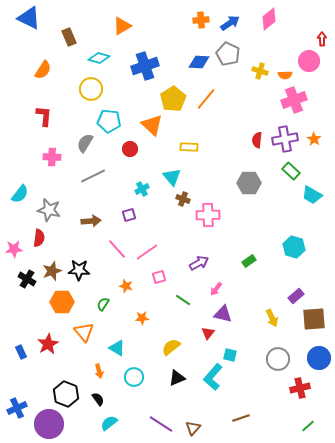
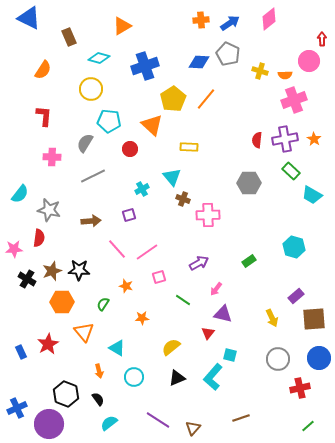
purple line at (161, 424): moved 3 px left, 4 px up
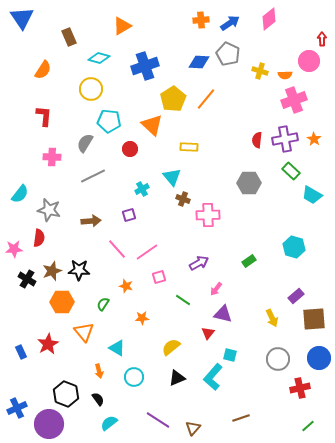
blue triangle at (29, 18): moved 7 px left; rotated 30 degrees clockwise
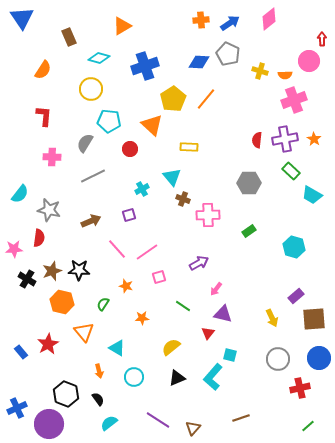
brown arrow at (91, 221): rotated 18 degrees counterclockwise
green rectangle at (249, 261): moved 30 px up
green line at (183, 300): moved 6 px down
orange hexagon at (62, 302): rotated 15 degrees clockwise
blue rectangle at (21, 352): rotated 16 degrees counterclockwise
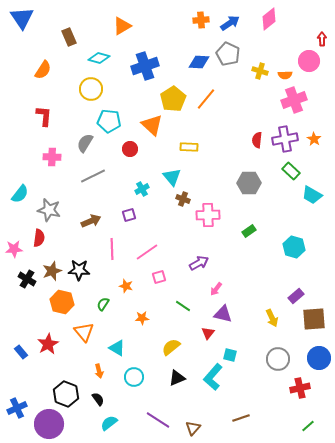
pink line at (117, 249): moved 5 px left; rotated 40 degrees clockwise
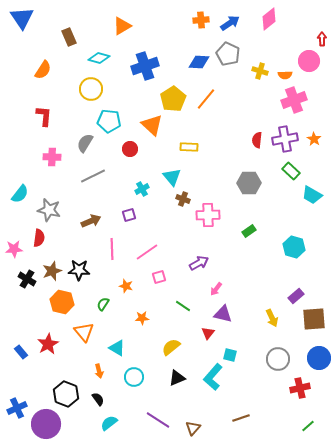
purple circle at (49, 424): moved 3 px left
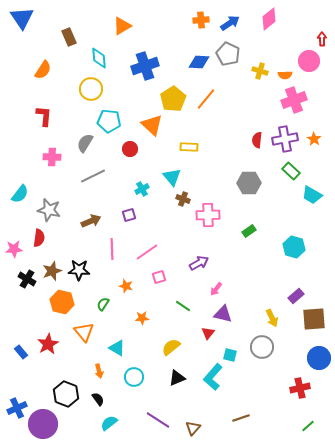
cyan diamond at (99, 58): rotated 70 degrees clockwise
gray circle at (278, 359): moved 16 px left, 12 px up
purple circle at (46, 424): moved 3 px left
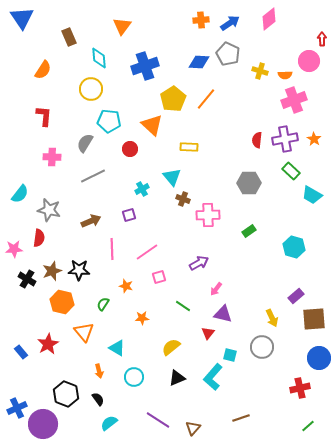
orange triangle at (122, 26): rotated 24 degrees counterclockwise
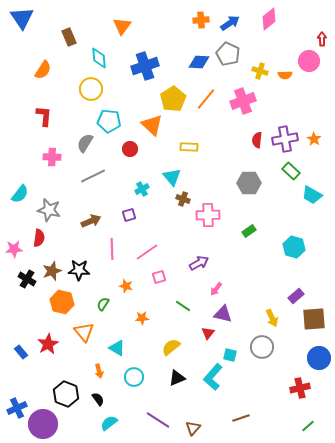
pink cross at (294, 100): moved 51 px left, 1 px down
